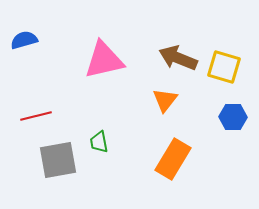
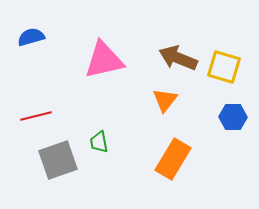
blue semicircle: moved 7 px right, 3 px up
gray square: rotated 9 degrees counterclockwise
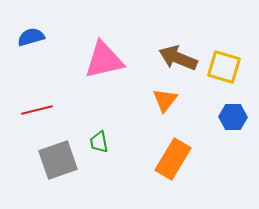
red line: moved 1 px right, 6 px up
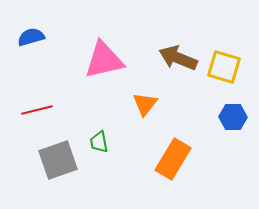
orange triangle: moved 20 px left, 4 px down
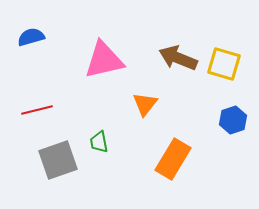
yellow square: moved 3 px up
blue hexagon: moved 3 px down; rotated 20 degrees counterclockwise
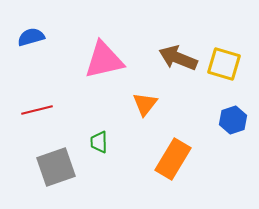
green trapezoid: rotated 10 degrees clockwise
gray square: moved 2 px left, 7 px down
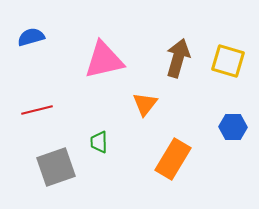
brown arrow: rotated 84 degrees clockwise
yellow square: moved 4 px right, 3 px up
blue hexagon: moved 7 px down; rotated 20 degrees clockwise
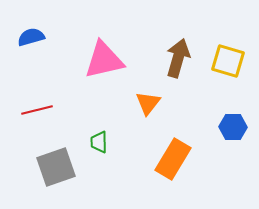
orange triangle: moved 3 px right, 1 px up
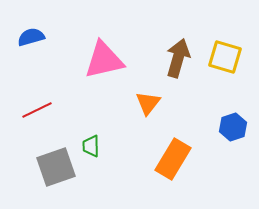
yellow square: moved 3 px left, 4 px up
red line: rotated 12 degrees counterclockwise
blue hexagon: rotated 20 degrees counterclockwise
green trapezoid: moved 8 px left, 4 px down
